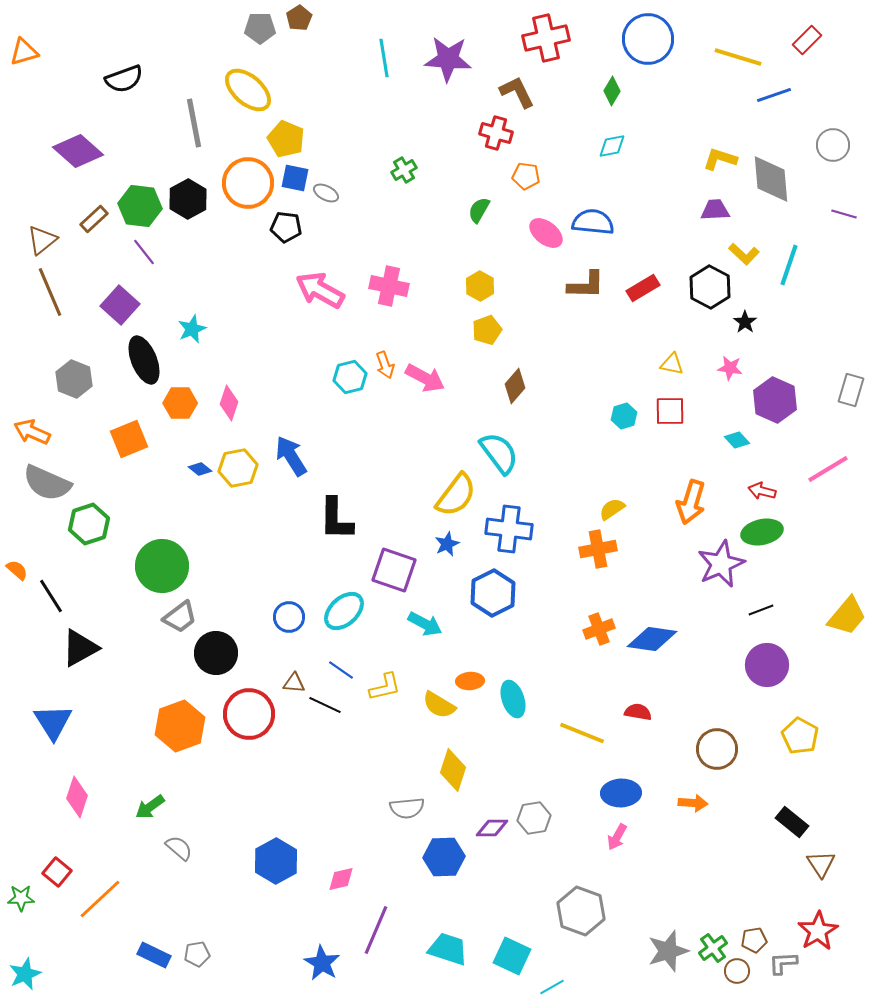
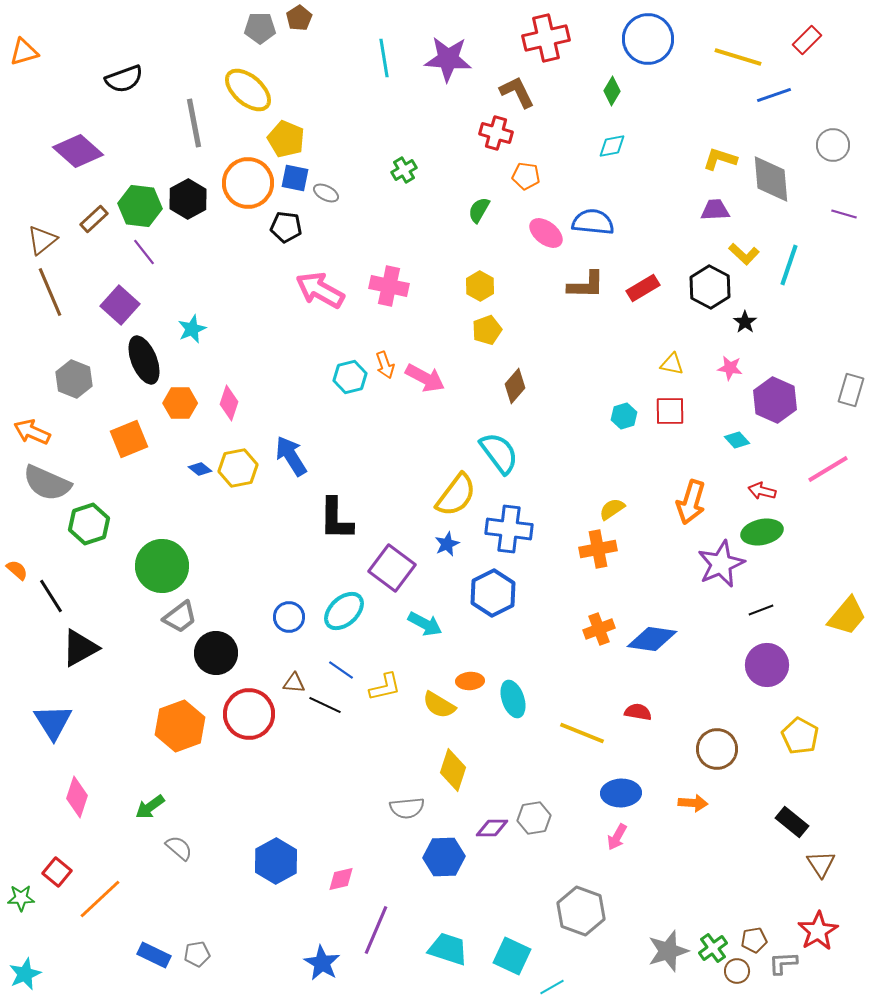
purple square at (394, 570): moved 2 px left, 2 px up; rotated 18 degrees clockwise
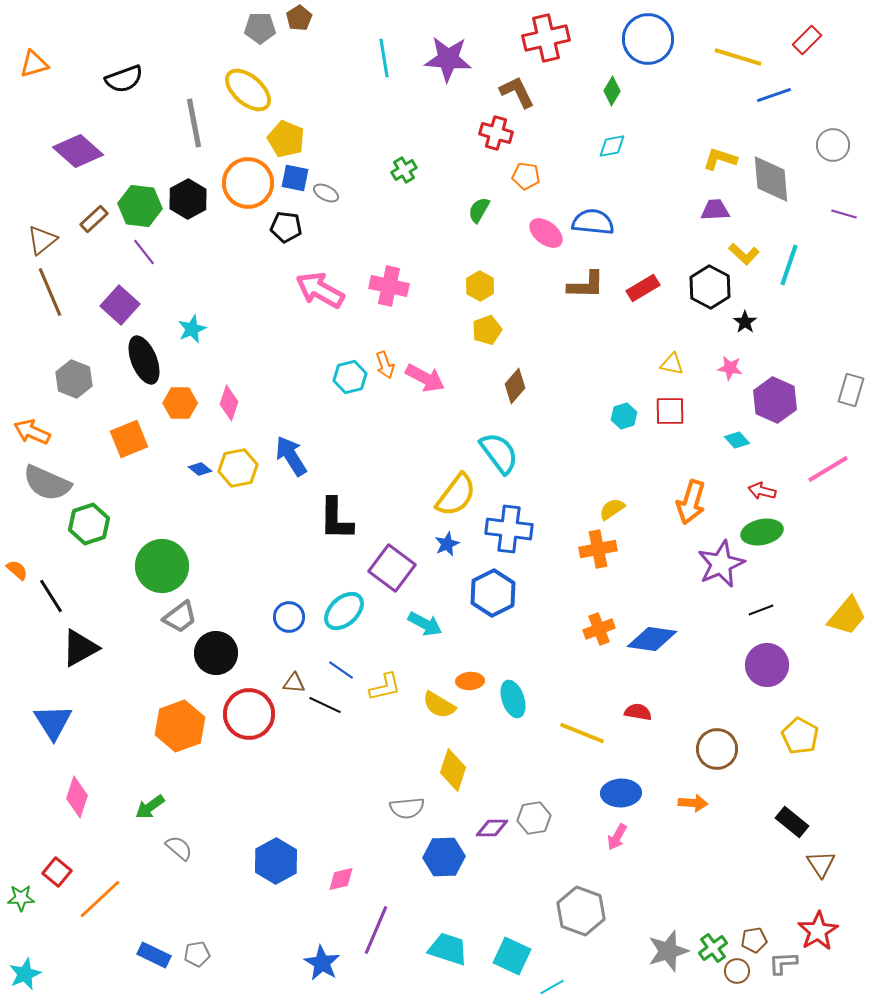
orange triangle at (24, 52): moved 10 px right, 12 px down
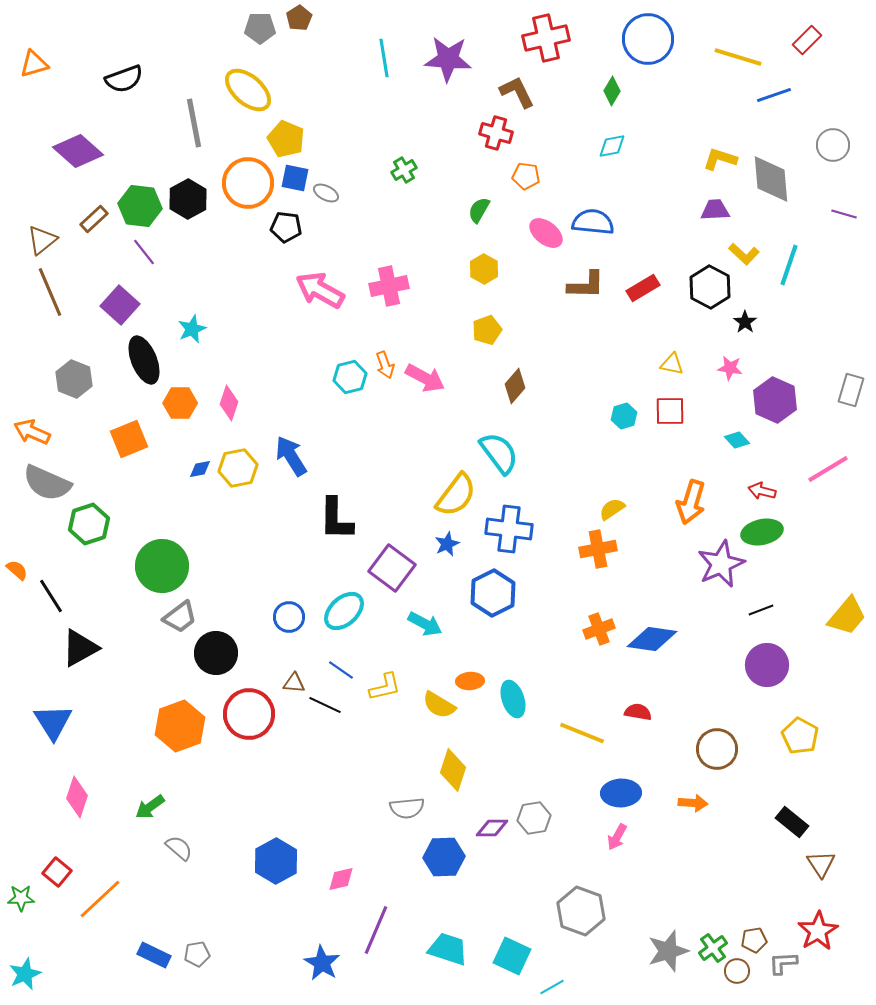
pink cross at (389, 286): rotated 24 degrees counterclockwise
yellow hexagon at (480, 286): moved 4 px right, 17 px up
blue diamond at (200, 469): rotated 50 degrees counterclockwise
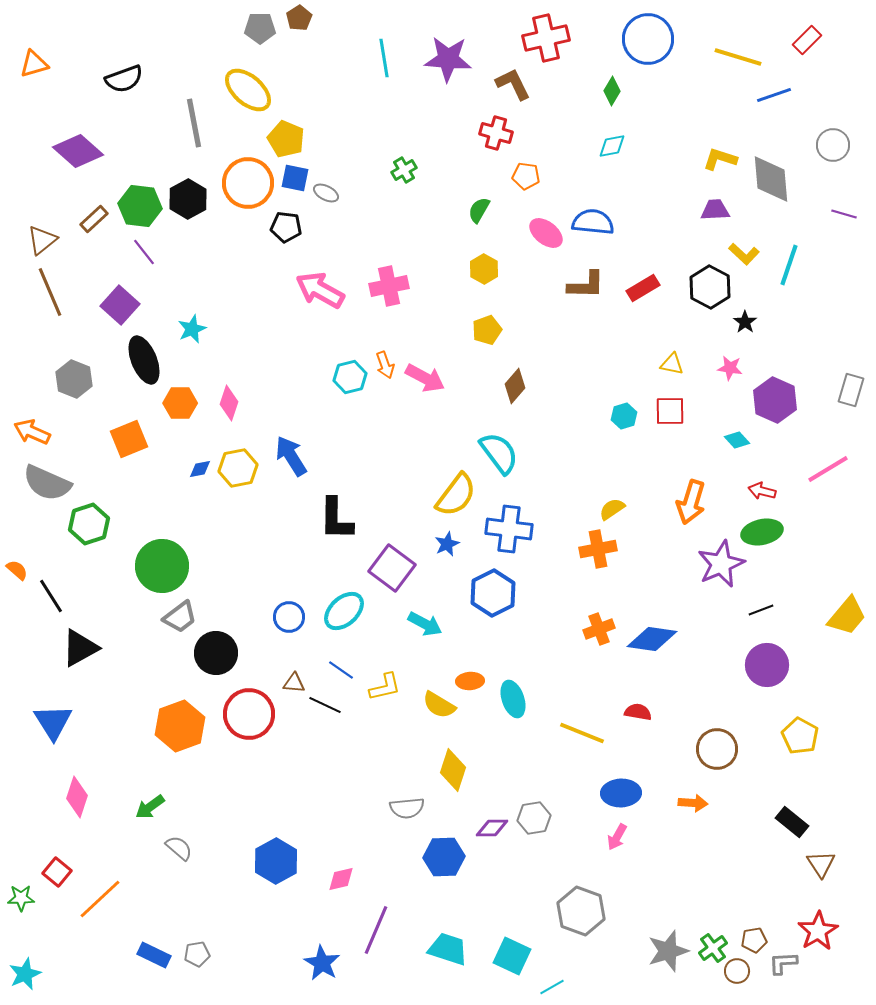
brown L-shape at (517, 92): moved 4 px left, 8 px up
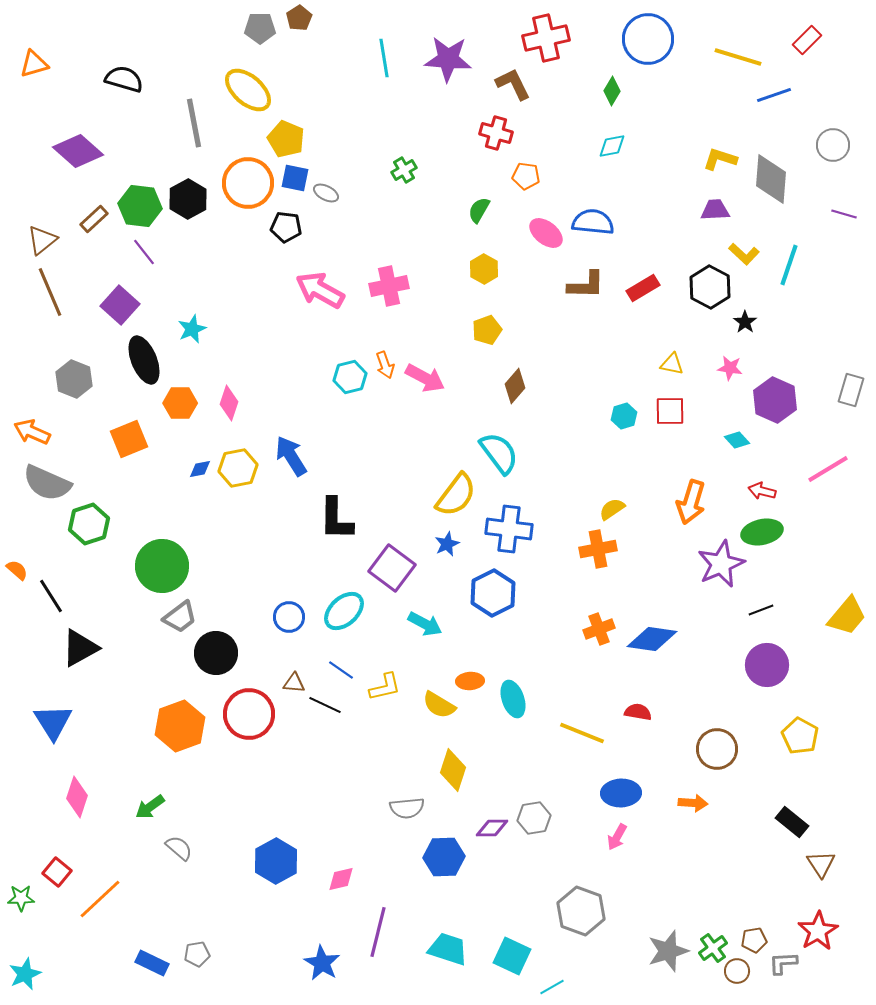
black semicircle at (124, 79): rotated 144 degrees counterclockwise
gray diamond at (771, 179): rotated 9 degrees clockwise
purple line at (376, 930): moved 2 px right, 2 px down; rotated 9 degrees counterclockwise
blue rectangle at (154, 955): moved 2 px left, 8 px down
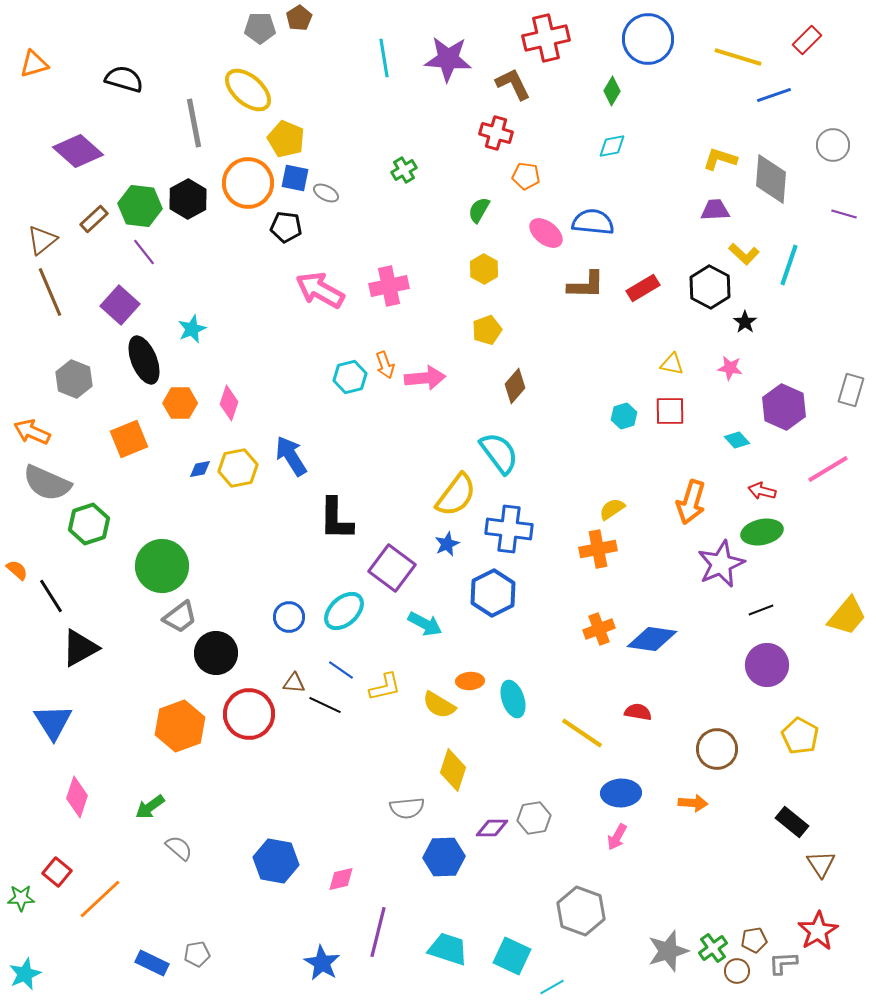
pink arrow at (425, 378): rotated 33 degrees counterclockwise
purple hexagon at (775, 400): moved 9 px right, 7 px down
yellow line at (582, 733): rotated 12 degrees clockwise
blue hexagon at (276, 861): rotated 21 degrees counterclockwise
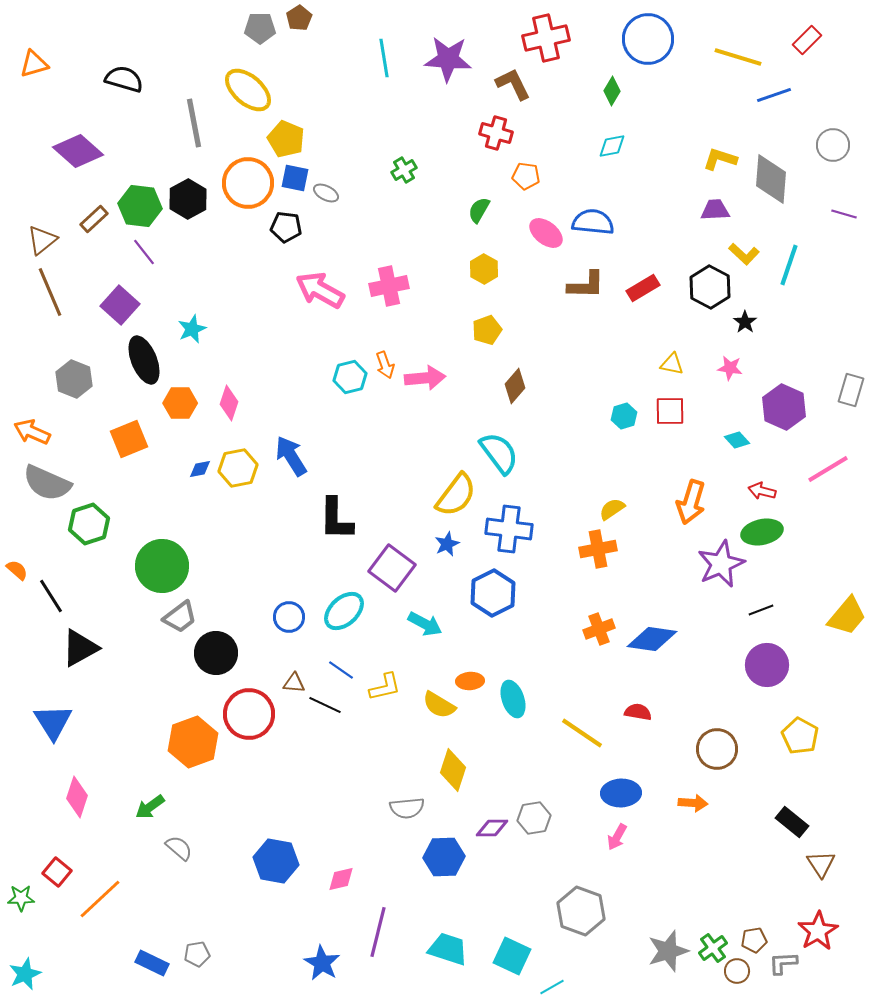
orange hexagon at (180, 726): moved 13 px right, 16 px down
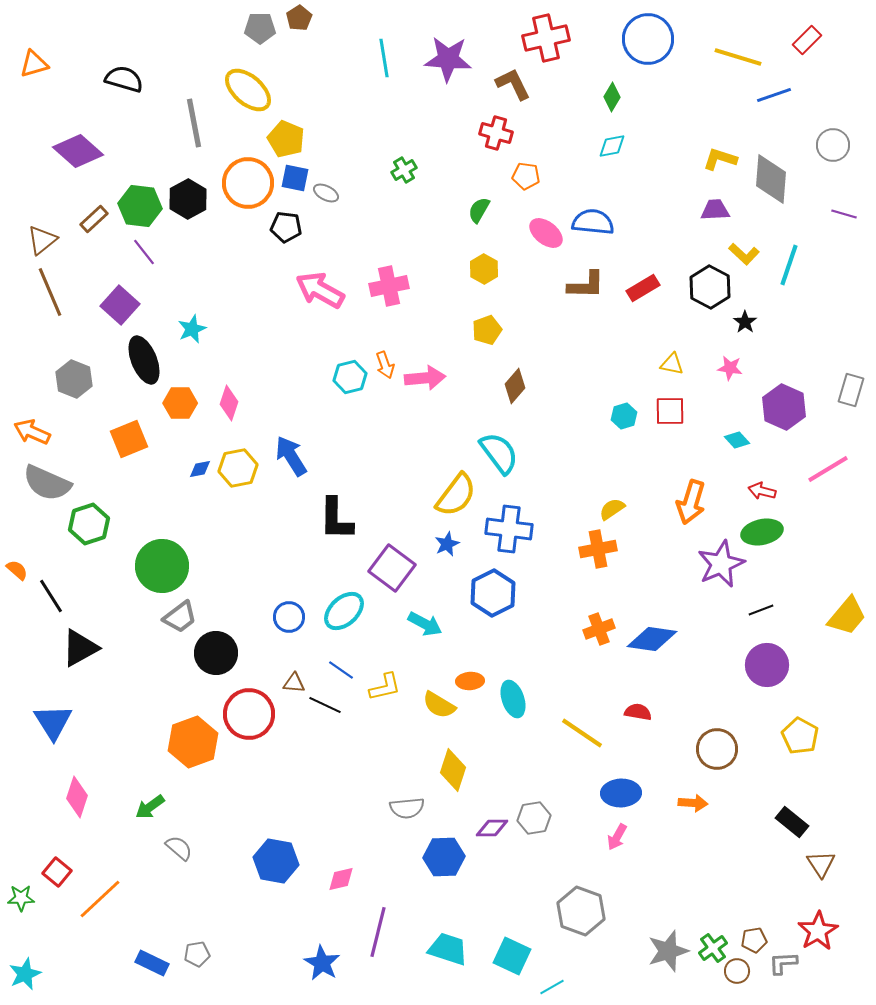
green diamond at (612, 91): moved 6 px down
